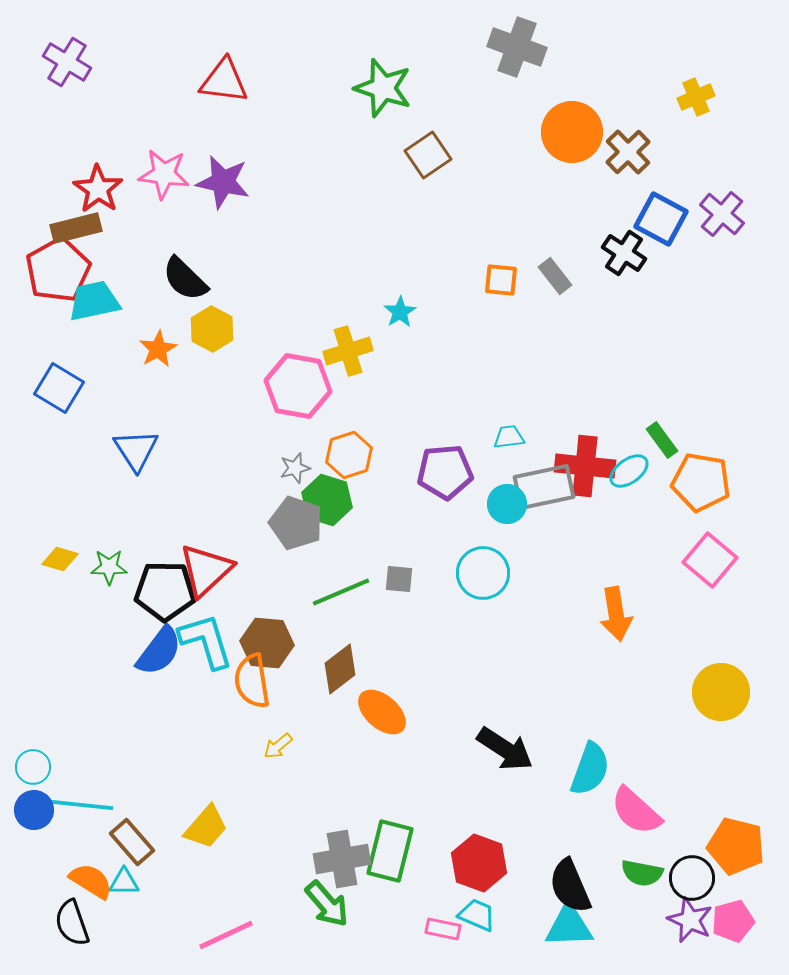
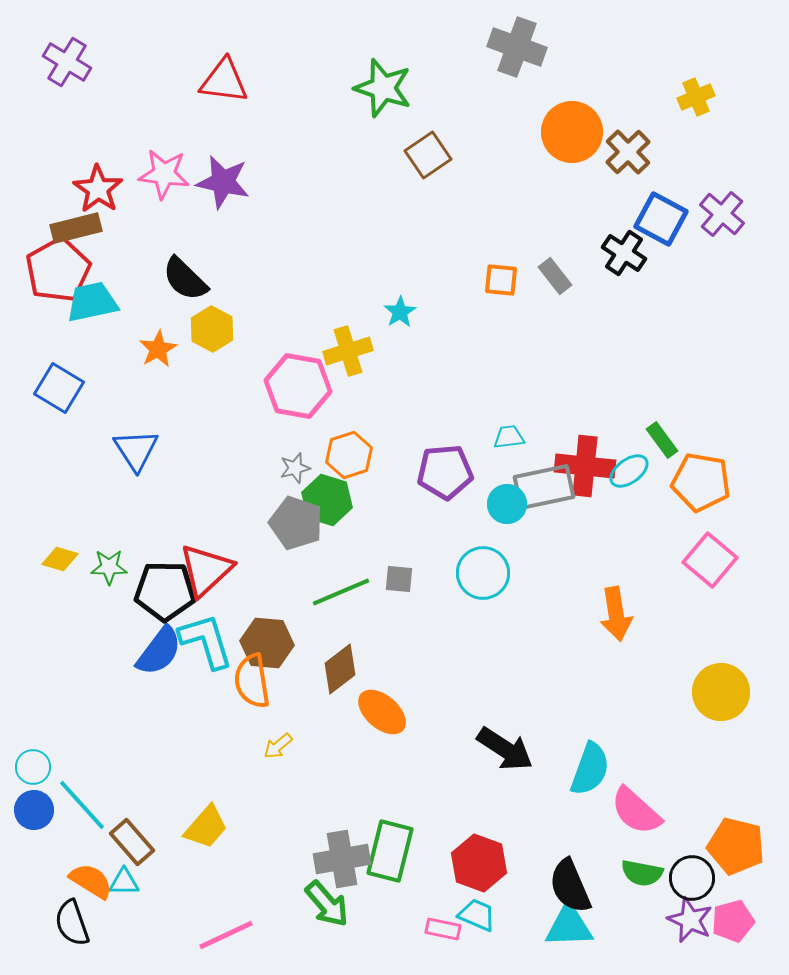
cyan trapezoid at (94, 301): moved 2 px left, 1 px down
cyan line at (82, 805): rotated 42 degrees clockwise
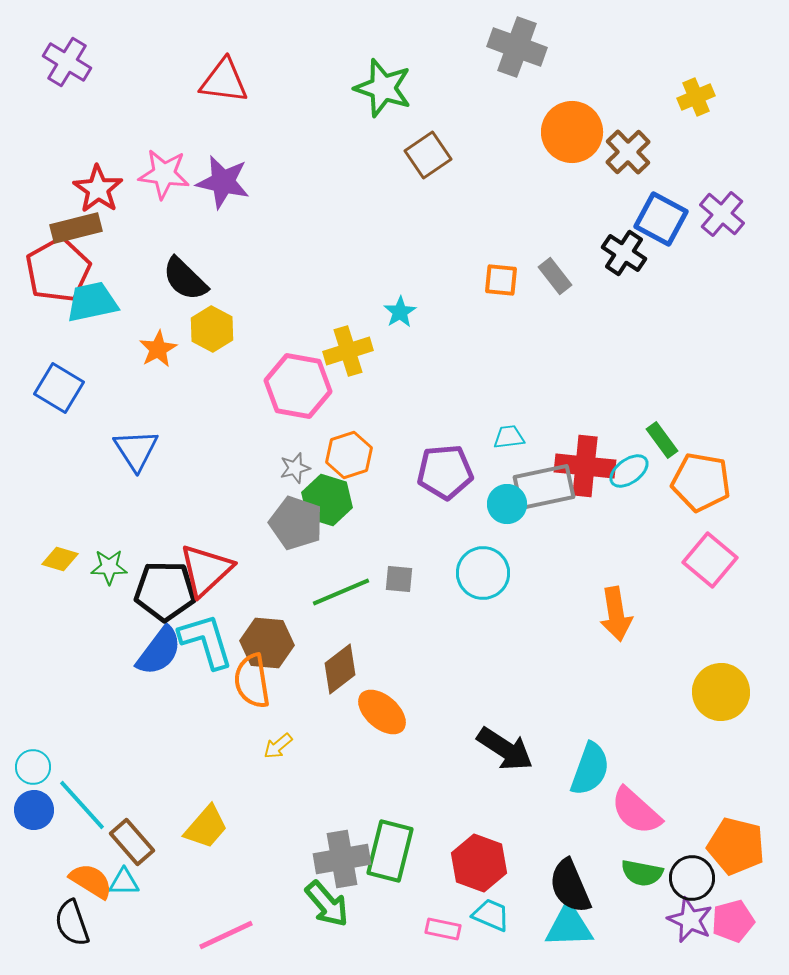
cyan trapezoid at (477, 915): moved 14 px right
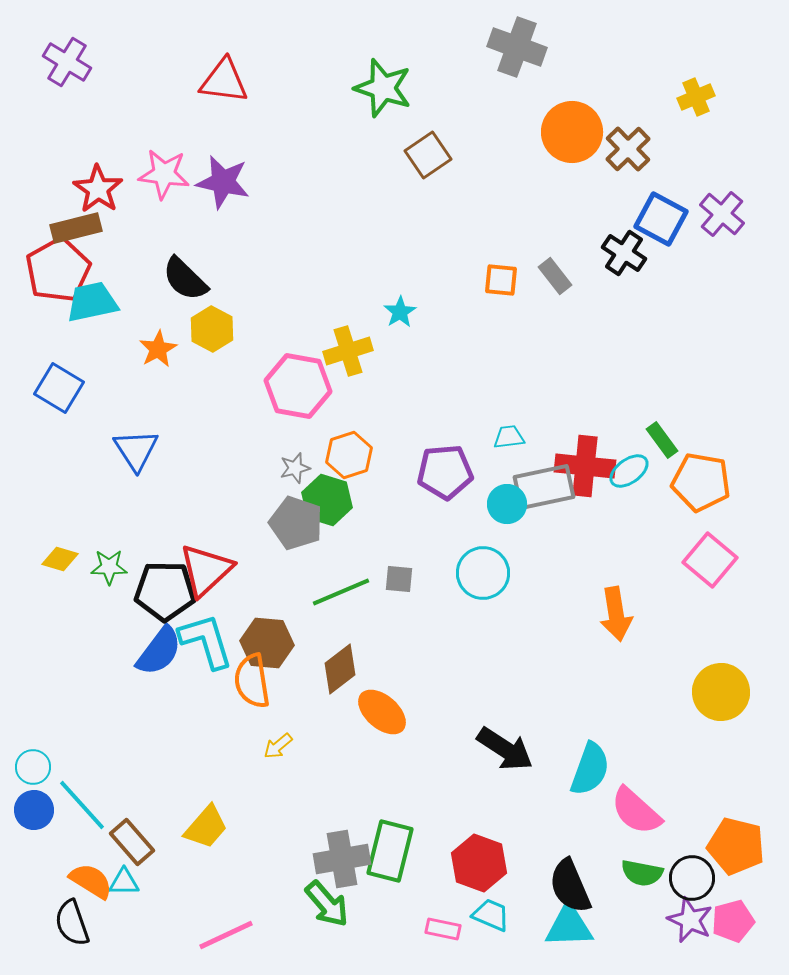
brown cross at (628, 152): moved 3 px up
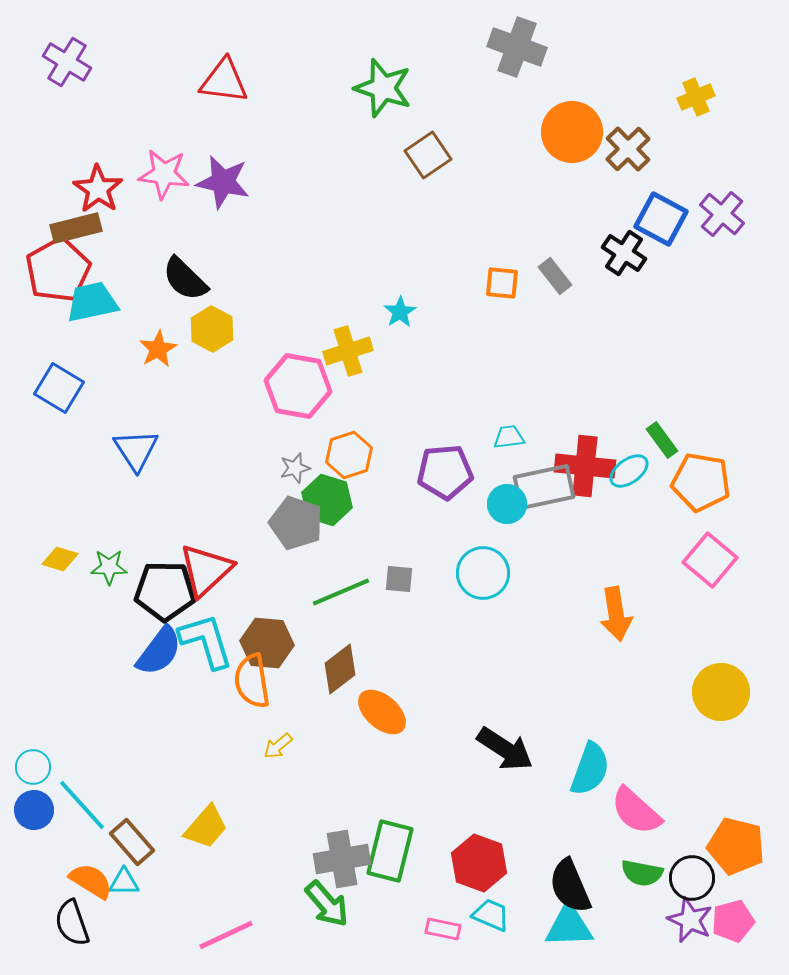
orange square at (501, 280): moved 1 px right, 3 px down
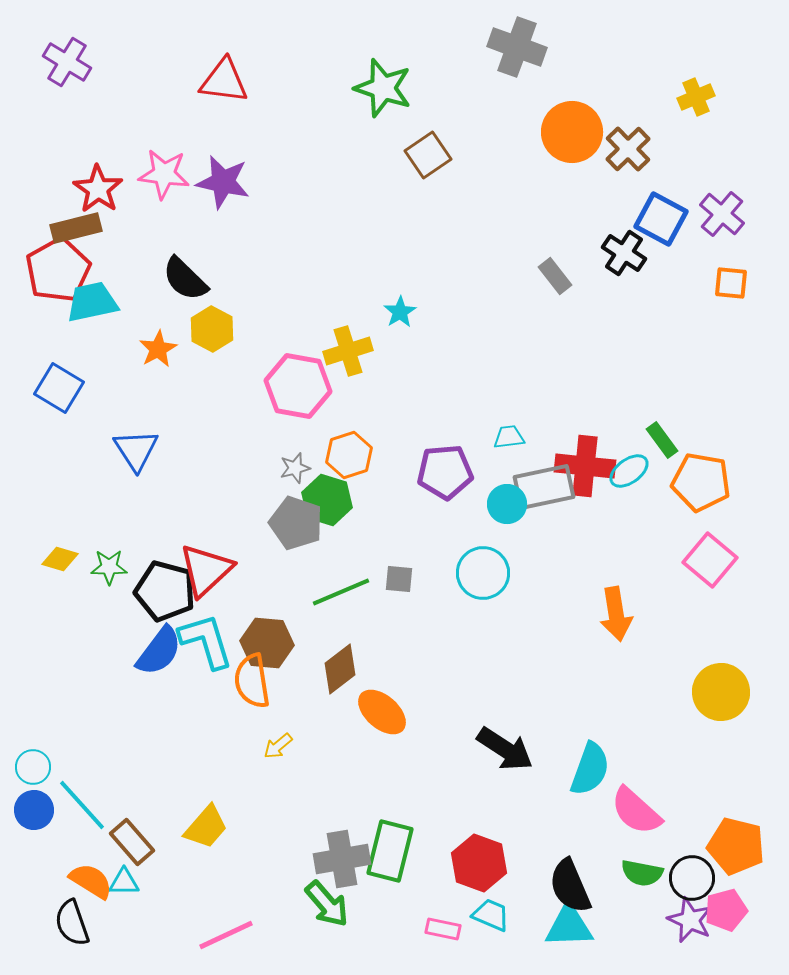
orange square at (502, 283): moved 229 px right
black pentagon at (165, 591): rotated 14 degrees clockwise
pink pentagon at (733, 921): moved 7 px left, 11 px up
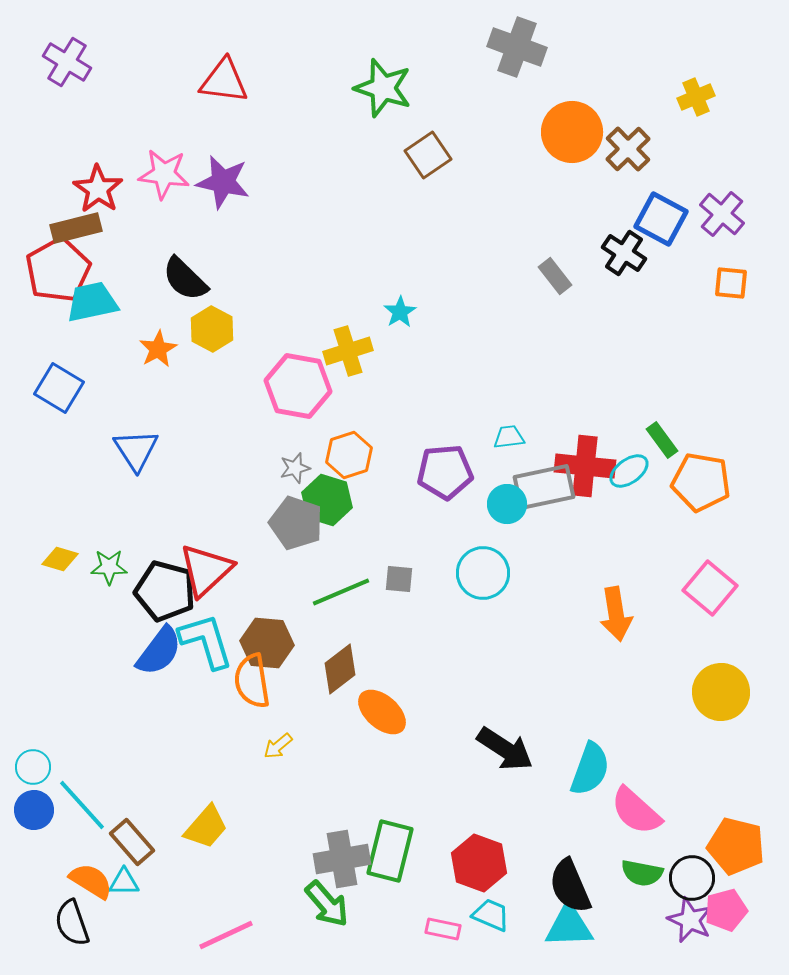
pink square at (710, 560): moved 28 px down
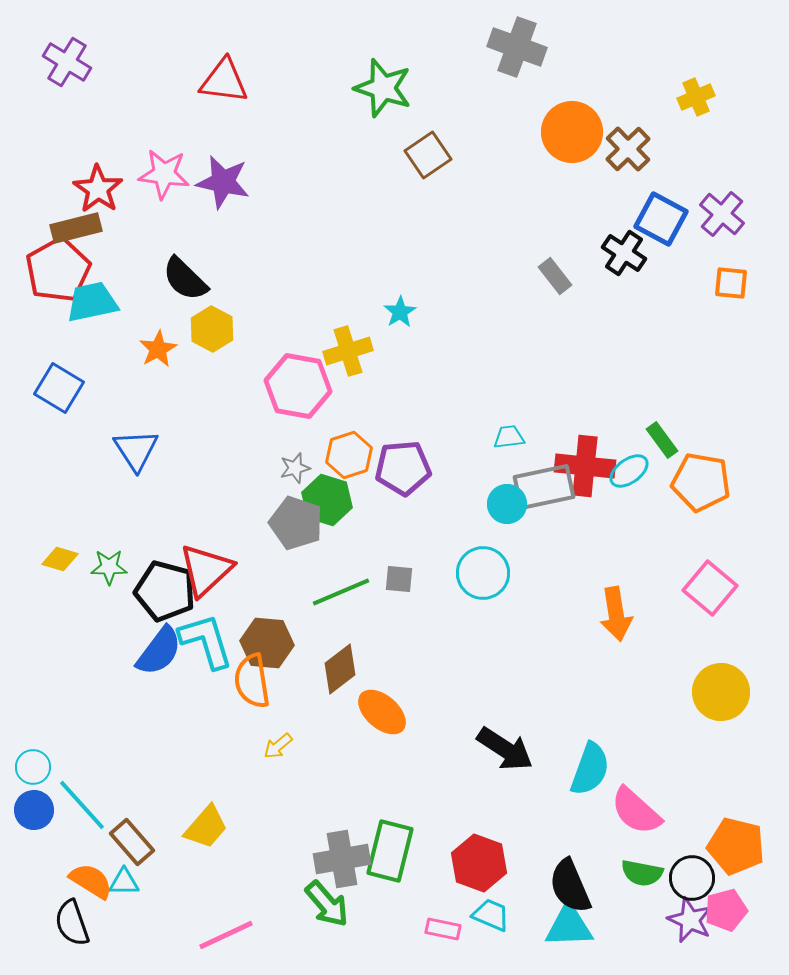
purple pentagon at (445, 472): moved 42 px left, 4 px up
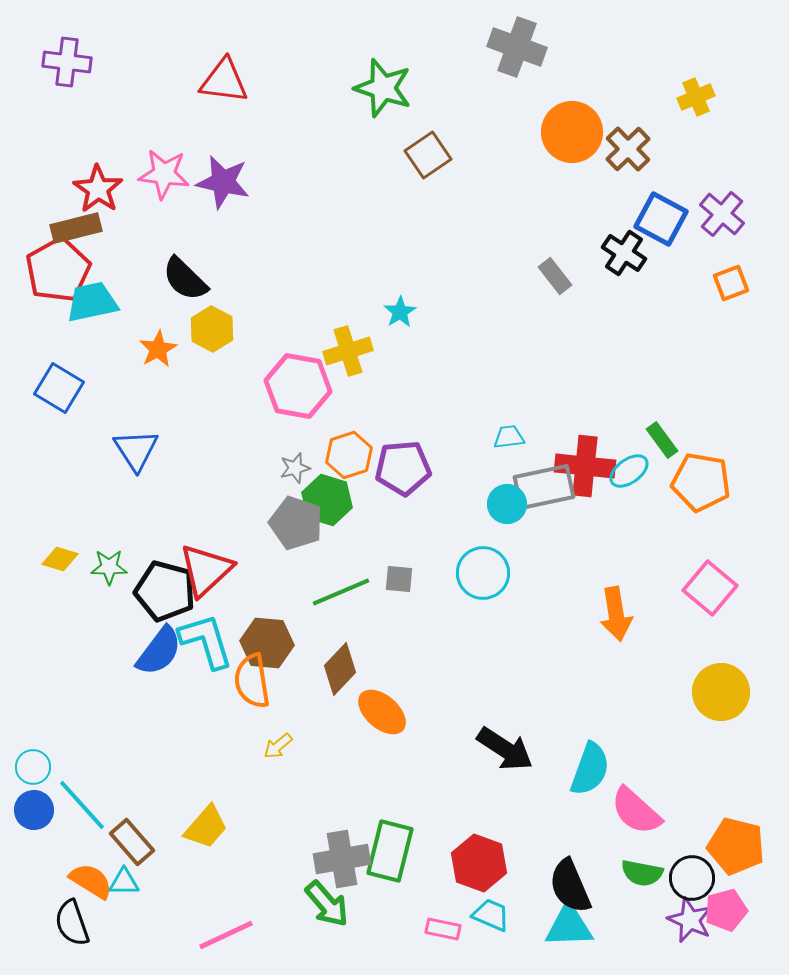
purple cross at (67, 62): rotated 24 degrees counterclockwise
orange square at (731, 283): rotated 27 degrees counterclockwise
brown diamond at (340, 669): rotated 9 degrees counterclockwise
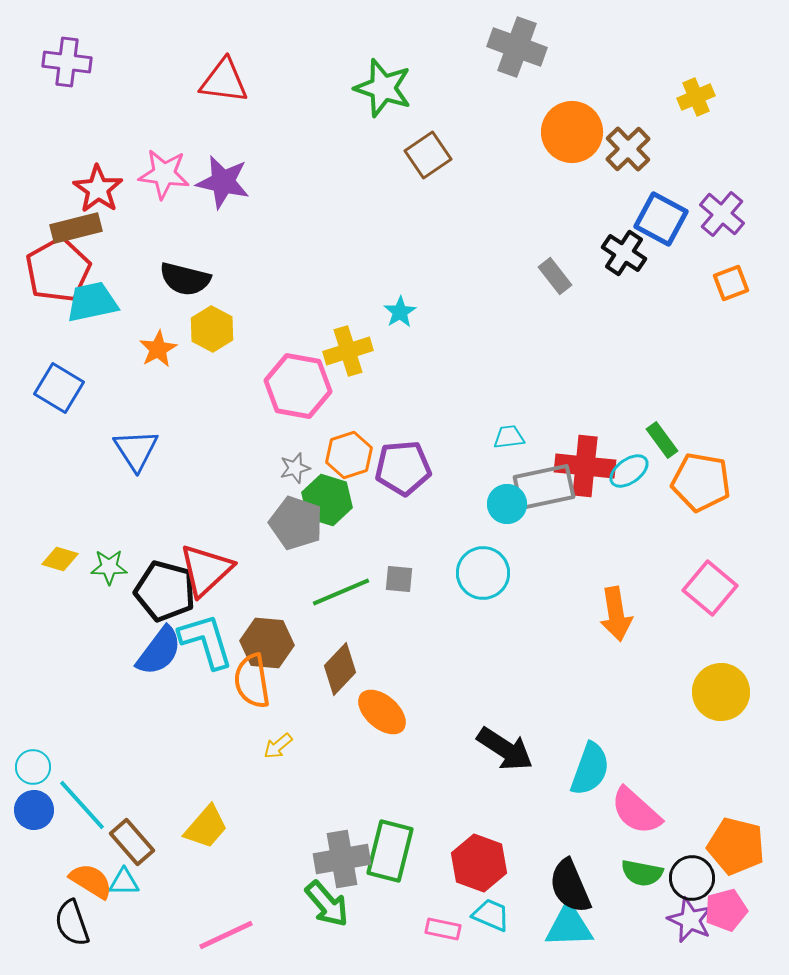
black semicircle at (185, 279): rotated 30 degrees counterclockwise
